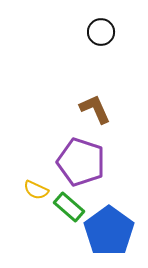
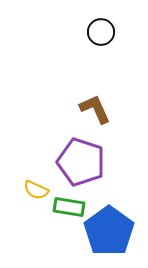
green rectangle: rotated 32 degrees counterclockwise
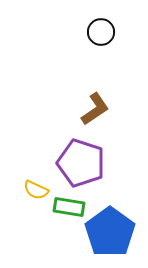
brown L-shape: rotated 80 degrees clockwise
purple pentagon: moved 1 px down
blue pentagon: moved 1 px right, 1 px down
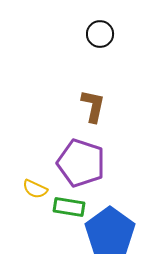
black circle: moved 1 px left, 2 px down
brown L-shape: moved 2 px left, 3 px up; rotated 44 degrees counterclockwise
yellow semicircle: moved 1 px left, 1 px up
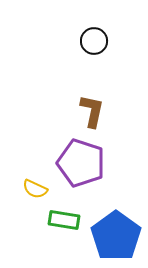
black circle: moved 6 px left, 7 px down
brown L-shape: moved 1 px left, 5 px down
green rectangle: moved 5 px left, 13 px down
blue pentagon: moved 6 px right, 4 px down
